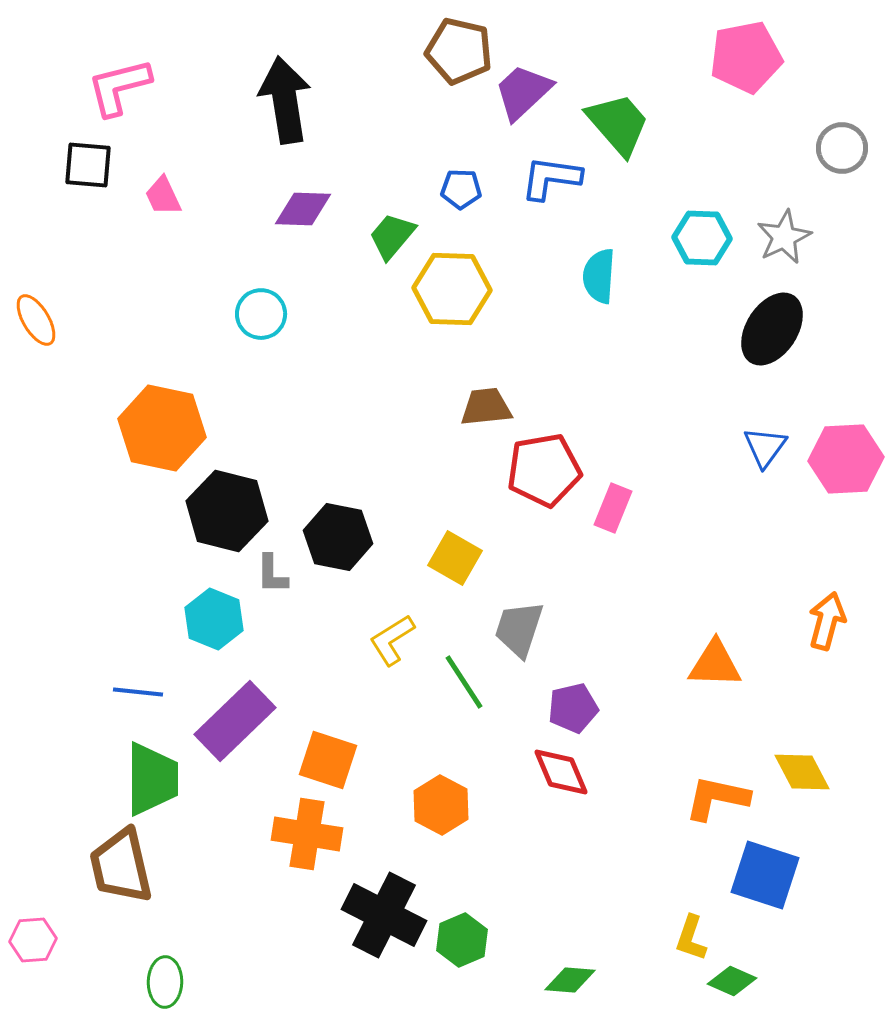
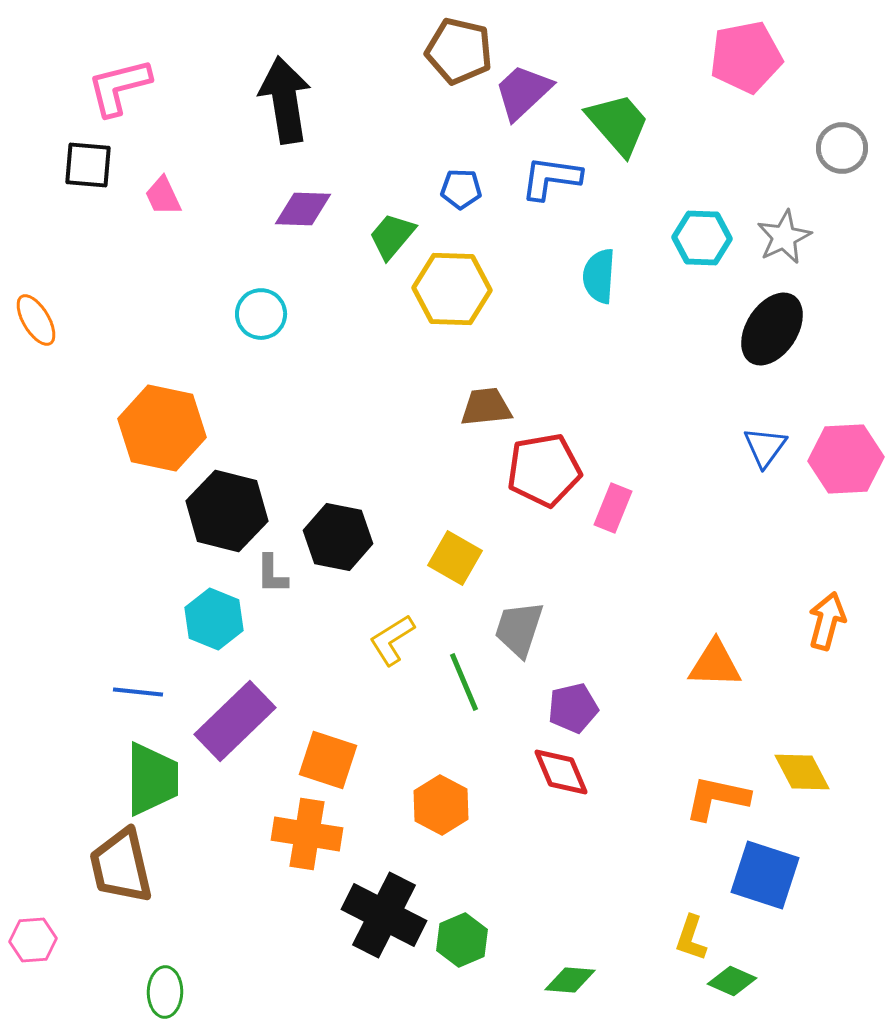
green line at (464, 682): rotated 10 degrees clockwise
green ellipse at (165, 982): moved 10 px down
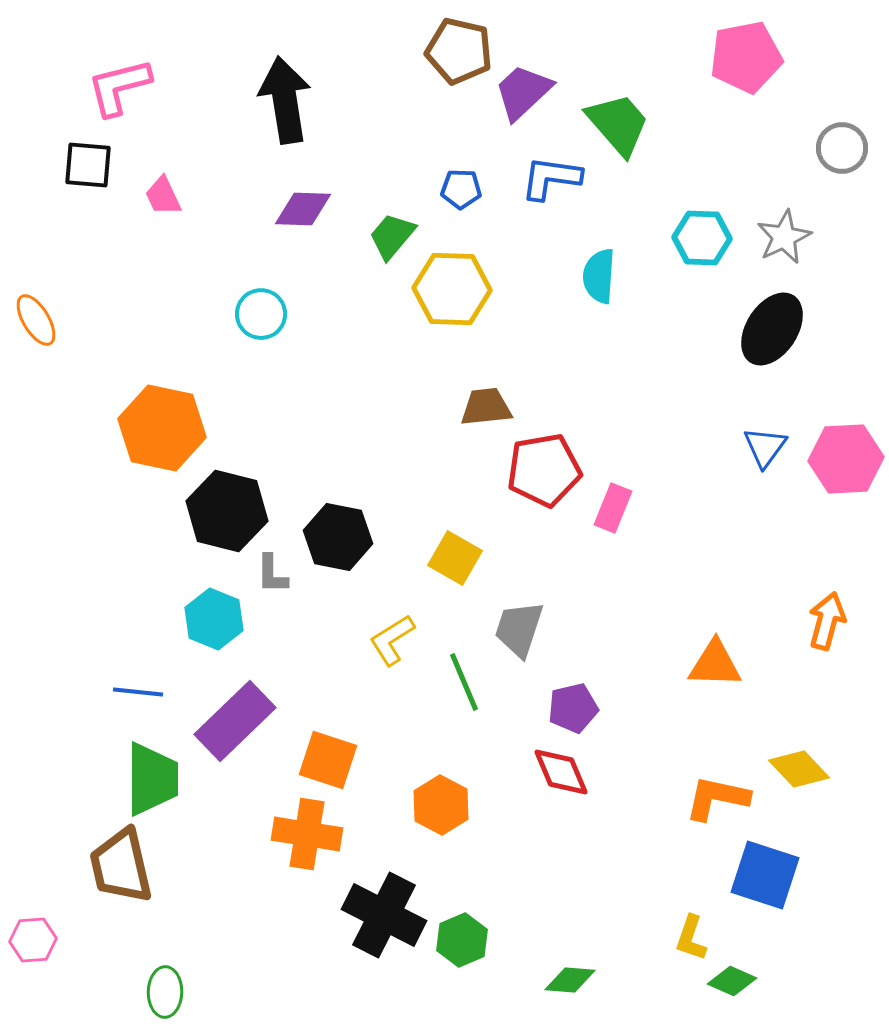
yellow diamond at (802, 772): moved 3 px left, 3 px up; rotated 16 degrees counterclockwise
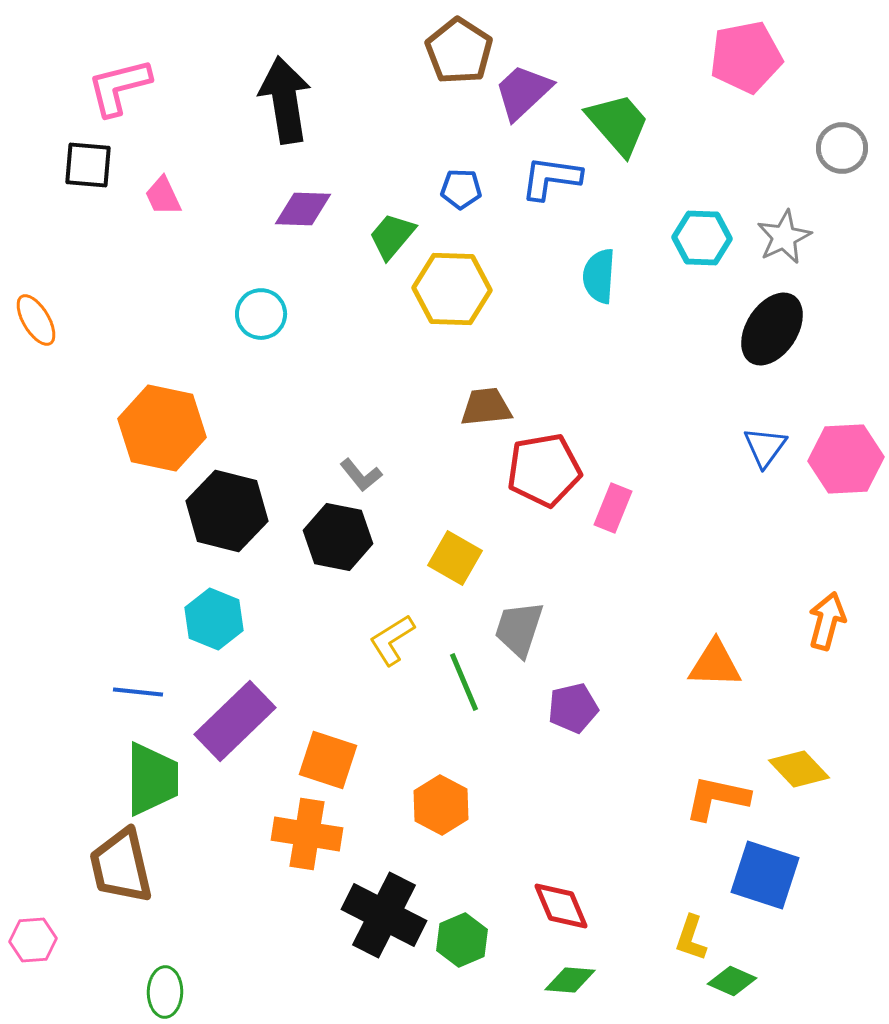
brown pentagon at (459, 51): rotated 20 degrees clockwise
gray L-shape at (272, 574): moved 89 px right, 99 px up; rotated 39 degrees counterclockwise
red diamond at (561, 772): moved 134 px down
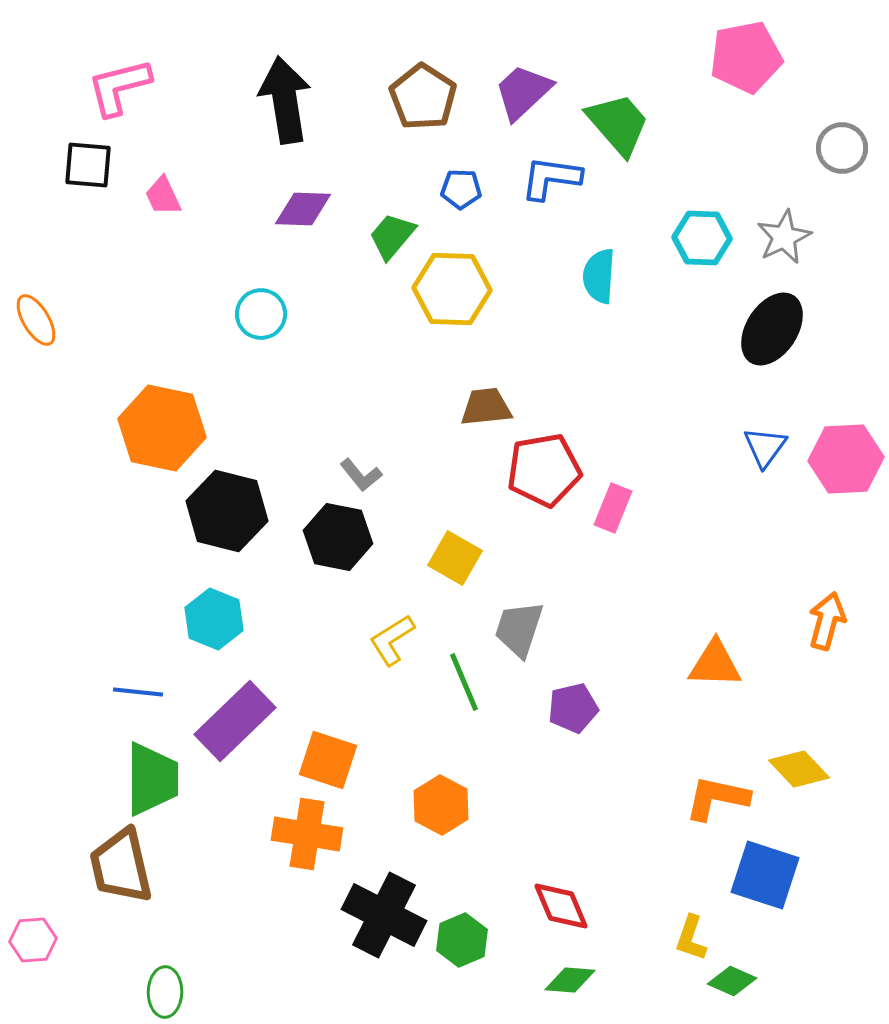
brown pentagon at (459, 51): moved 36 px left, 46 px down
